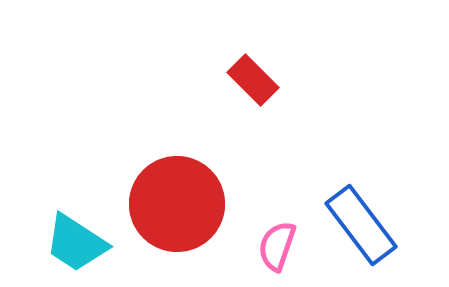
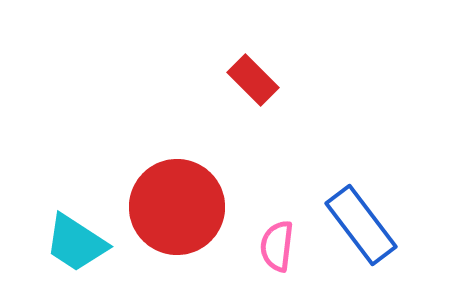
red circle: moved 3 px down
pink semicircle: rotated 12 degrees counterclockwise
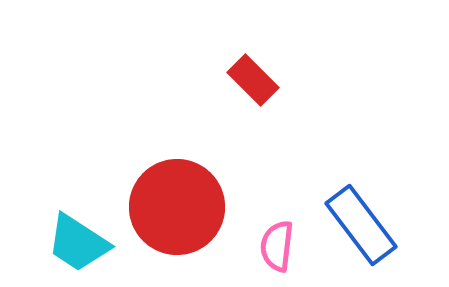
cyan trapezoid: moved 2 px right
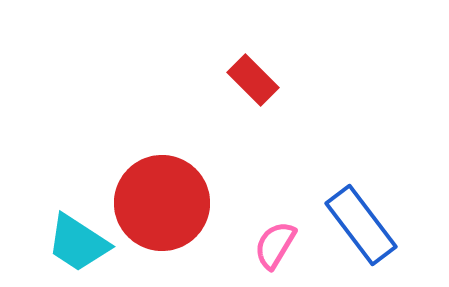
red circle: moved 15 px left, 4 px up
pink semicircle: moved 2 px left, 1 px up; rotated 24 degrees clockwise
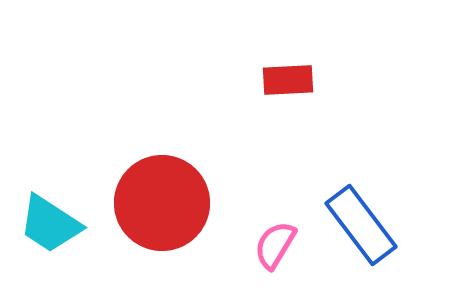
red rectangle: moved 35 px right; rotated 48 degrees counterclockwise
cyan trapezoid: moved 28 px left, 19 px up
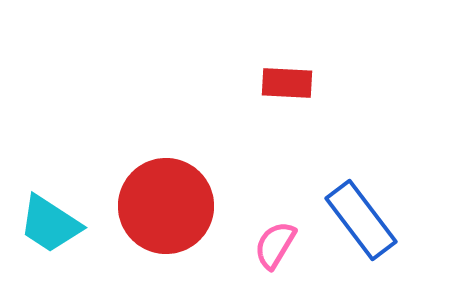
red rectangle: moved 1 px left, 3 px down; rotated 6 degrees clockwise
red circle: moved 4 px right, 3 px down
blue rectangle: moved 5 px up
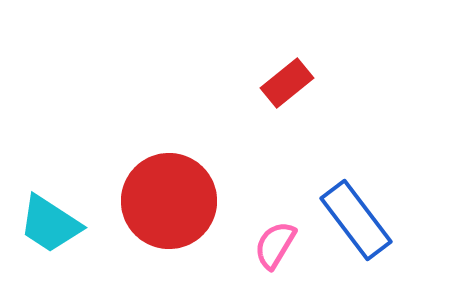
red rectangle: rotated 42 degrees counterclockwise
red circle: moved 3 px right, 5 px up
blue rectangle: moved 5 px left
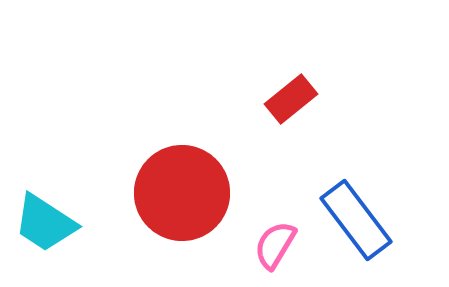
red rectangle: moved 4 px right, 16 px down
red circle: moved 13 px right, 8 px up
cyan trapezoid: moved 5 px left, 1 px up
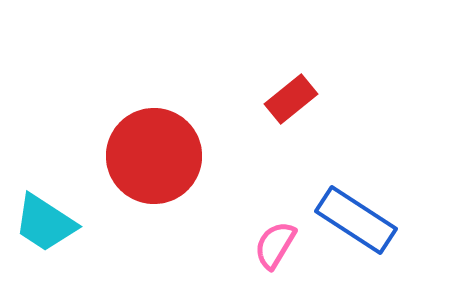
red circle: moved 28 px left, 37 px up
blue rectangle: rotated 20 degrees counterclockwise
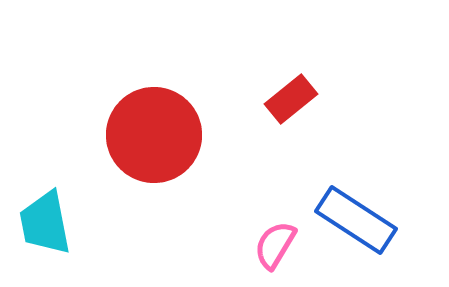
red circle: moved 21 px up
cyan trapezoid: rotated 46 degrees clockwise
